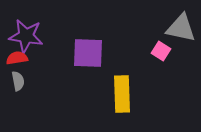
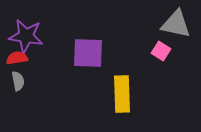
gray triangle: moved 5 px left, 4 px up
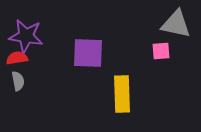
pink square: rotated 36 degrees counterclockwise
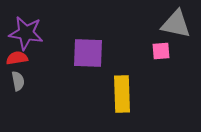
purple star: moved 3 px up
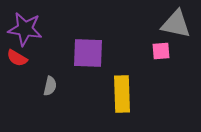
purple star: moved 1 px left, 4 px up
red semicircle: rotated 140 degrees counterclockwise
gray semicircle: moved 32 px right, 5 px down; rotated 24 degrees clockwise
